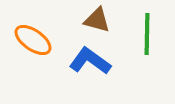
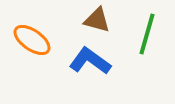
green line: rotated 15 degrees clockwise
orange ellipse: moved 1 px left
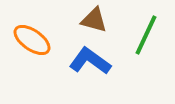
brown triangle: moved 3 px left
green line: moved 1 px left, 1 px down; rotated 9 degrees clockwise
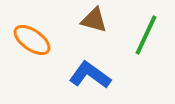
blue L-shape: moved 14 px down
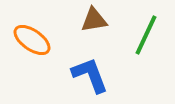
brown triangle: rotated 24 degrees counterclockwise
blue L-shape: rotated 33 degrees clockwise
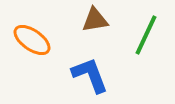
brown triangle: moved 1 px right
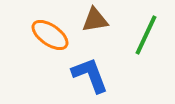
orange ellipse: moved 18 px right, 5 px up
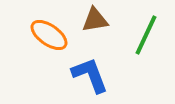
orange ellipse: moved 1 px left
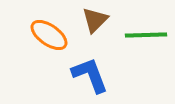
brown triangle: rotated 36 degrees counterclockwise
green line: rotated 63 degrees clockwise
